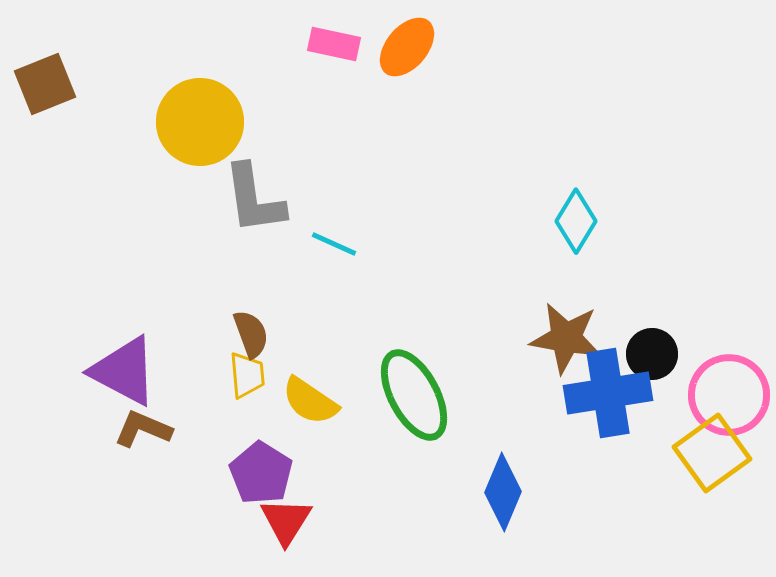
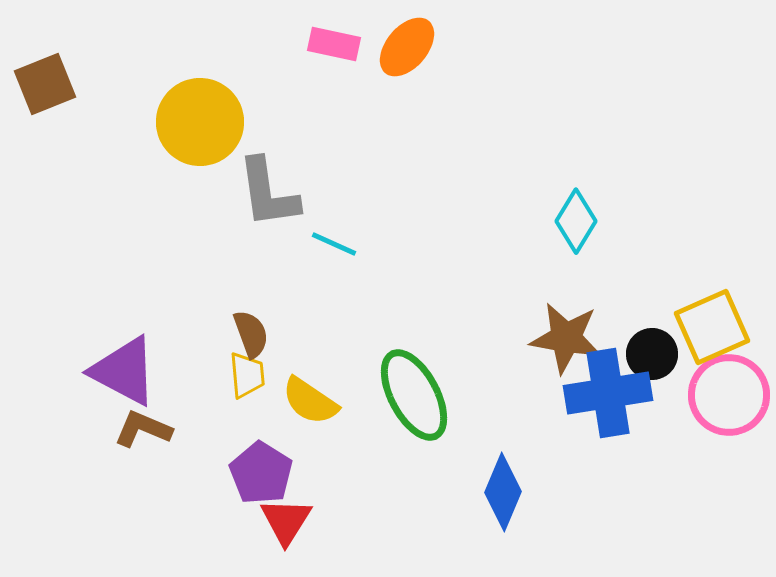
gray L-shape: moved 14 px right, 6 px up
yellow square: moved 126 px up; rotated 12 degrees clockwise
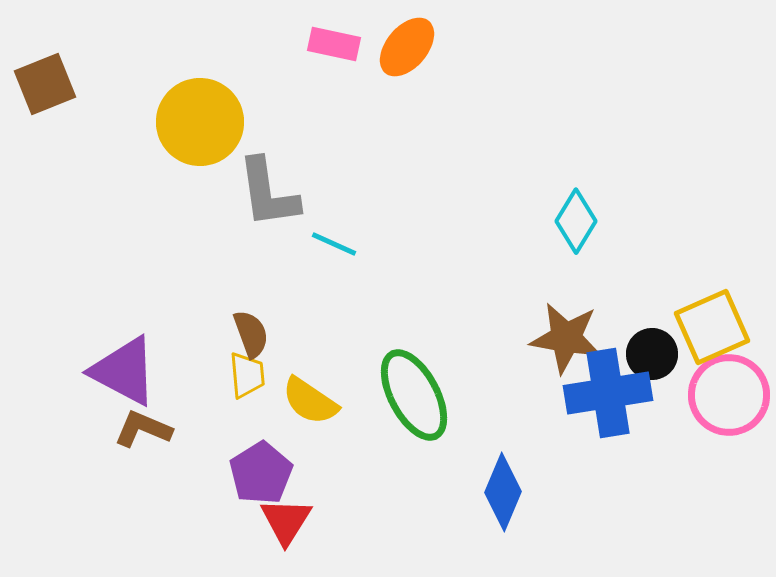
purple pentagon: rotated 8 degrees clockwise
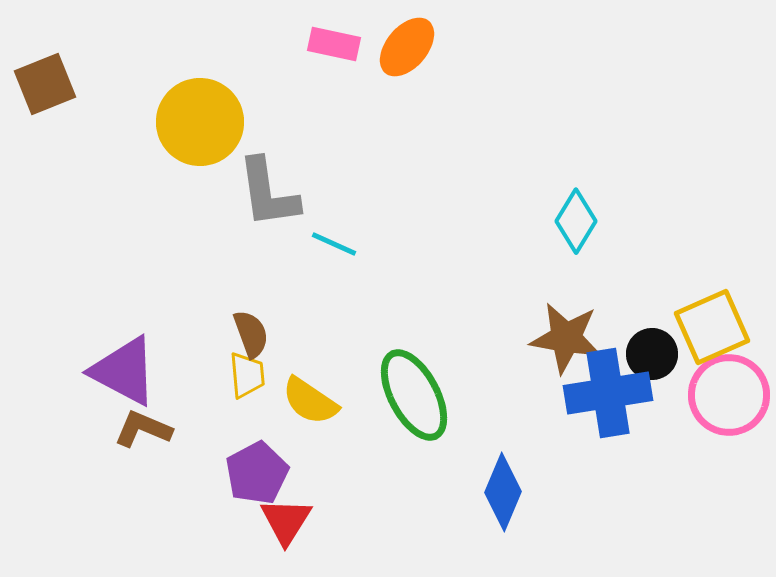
purple pentagon: moved 4 px left; rotated 4 degrees clockwise
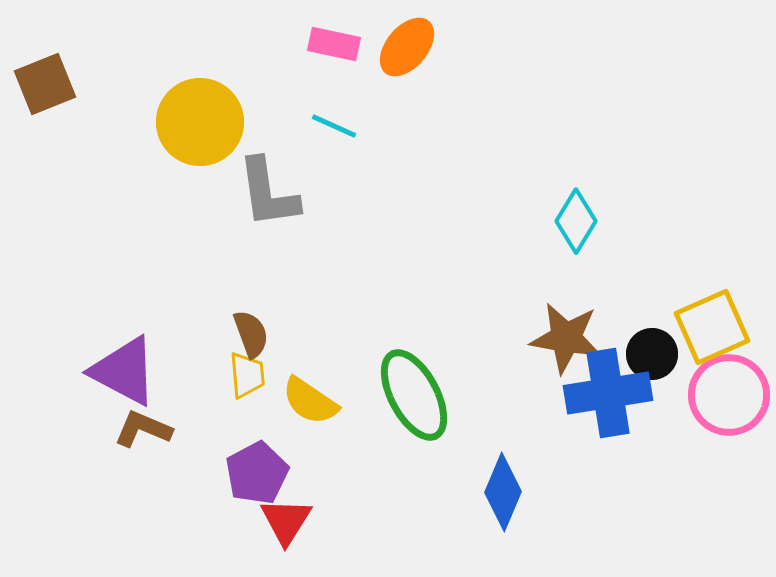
cyan line: moved 118 px up
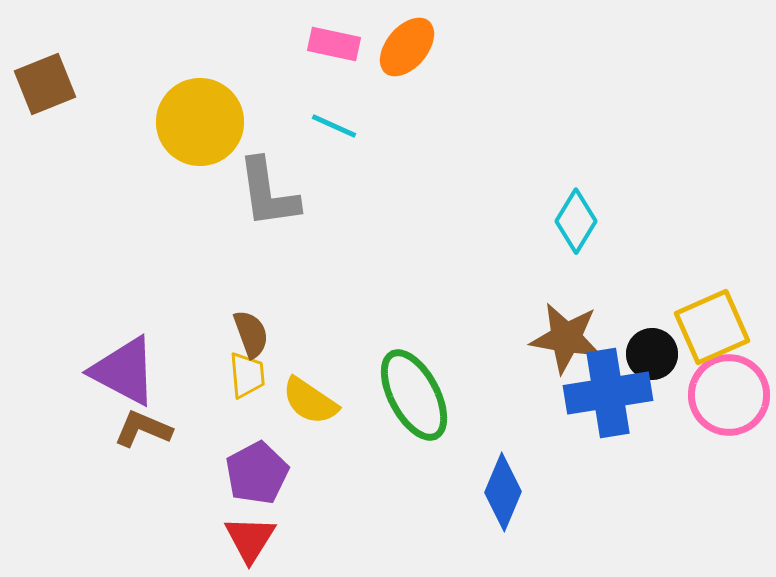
red triangle: moved 36 px left, 18 px down
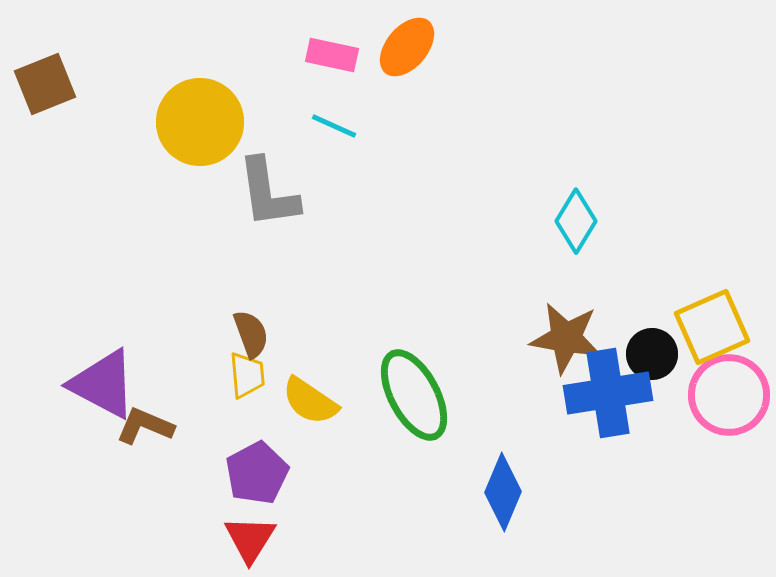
pink rectangle: moved 2 px left, 11 px down
purple triangle: moved 21 px left, 13 px down
brown L-shape: moved 2 px right, 3 px up
